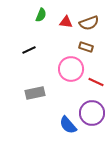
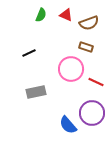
red triangle: moved 7 px up; rotated 16 degrees clockwise
black line: moved 3 px down
gray rectangle: moved 1 px right, 1 px up
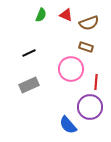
red line: rotated 70 degrees clockwise
gray rectangle: moved 7 px left, 7 px up; rotated 12 degrees counterclockwise
purple circle: moved 2 px left, 6 px up
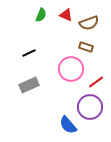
red line: rotated 49 degrees clockwise
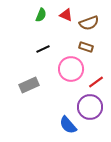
black line: moved 14 px right, 4 px up
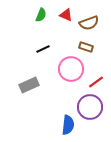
blue semicircle: rotated 132 degrees counterclockwise
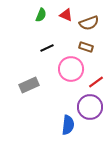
black line: moved 4 px right, 1 px up
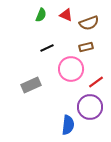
brown rectangle: rotated 32 degrees counterclockwise
gray rectangle: moved 2 px right
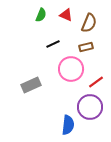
brown semicircle: rotated 48 degrees counterclockwise
black line: moved 6 px right, 4 px up
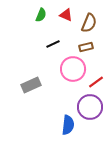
pink circle: moved 2 px right
